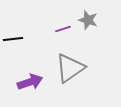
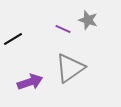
purple line: rotated 42 degrees clockwise
black line: rotated 24 degrees counterclockwise
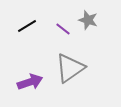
purple line: rotated 14 degrees clockwise
black line: moved 14 px right, 13 px up
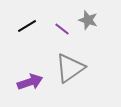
purple line: moved 1 px left
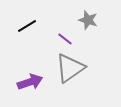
purple line: moved 3 px right, 10 px down
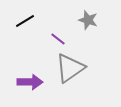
black line: moved 2 px left, 5 px up
purple line: moved 7 px left
purple arrow: rotated 20 degrees clockwise
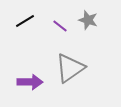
purple line: moved 2 px right, 13 px up
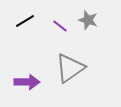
purple arrow: moved 3 px left
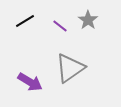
gray star: rotated 18 degrees clockwise
purple arrow: moved 3 px right; rotated 30 degrees clockwise
